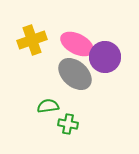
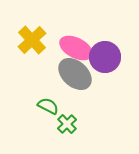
yellow cross: rotated 24 degrees counterclockwise
pink ellipse: moved 1 px left, 4 px down
green semicircle: rotated 35 degrees clockwise
green cross: moved 1 px left; rotated 36 degrees clockwise
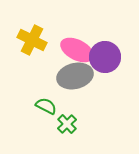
yellow cross: rotated 20 degrees counterclockwise
pink ellipse: moved 1 px right, 2 px down
gray ellipse: moved 2 px down; rotated 56 degrees counterclockwise
green semicircle: moved 2 px left
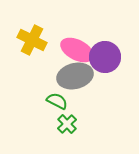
green semicircle: moved 11 px right, 5 px up
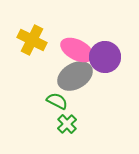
gray ellipse: rotated 16 degrees counterclockwise
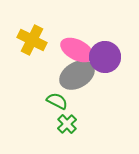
gray ellipse: moved 2 px right, 1 px up
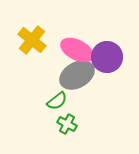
yellow cross: rotated 12 degrees clockwise
purple circle: moved 2 px right
green semicircle: rotated 115 degrees clockwise
green cross: rotated 18 degrees counterclockwise
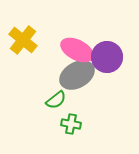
yellow cross: moved 9 px left
green semicircle: moved 1 px left, 1 px up
green cross: moved 4 px right; rotated 18 degrees counterclockwise
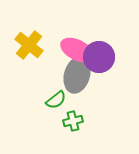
yellow cross: moved 6 px right, 5 px down
purple circle: moved 8 px left
gray ellipse: rotated 44 degrees counterclockwise
green cross: moved 2 px right, 3 px up; rotated 24 degrees counterclockwise
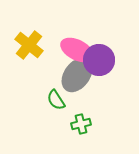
purple circle: moved 3 px down
gray ellipse: rotated 20 degrees clockwise
green semicircle: rotated 95 degrees clockwise
green cross: moved 8 px right, 3 px down
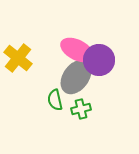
yellow cross: moved 11 px left, 13 px down
gray ellipse: moved 1 px left, 2 px down
green semicircle: moved 1 px left; rotated 20 degrees clockwise
green cross: moved 15 px up
